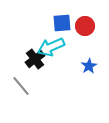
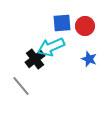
blue star: moved 7 px up; rotated 21 degrees counterclockwise
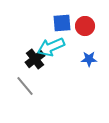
blue star: rotated 21 degrees counterclockwise
gray line: moved 4 px right
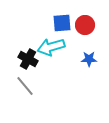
red circle: moved 1 px up
cyan arrow: rotated 8 degrees clockwise
black cross: moved 7 px left; rotated 24 degrees counterclockwise
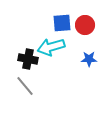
black cross: rotated 18 degrees counterclockwise
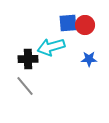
blue square: moved 6 px right
black cross: rotated 12 degrees counterclockwise
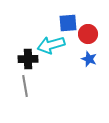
red circle: moved 3 px right, 9 px down
cyan arrow: moved 2 px up
blue star: rotated 21 degrees clockwise
gray line: rotated 30 degrees clockwise
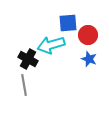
red circle: moved 1 px down
black cross: rotated 30 degrees clockwise
gray line: moved 1 px left, 1 px up
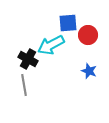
cyan arrow: rotated 12 degrees counterclockwise
blue star: moved 12 px down
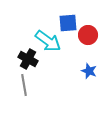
cyan arrow: moved 3 px left, 4 px up; rotated 116 degrees counterclockwise
